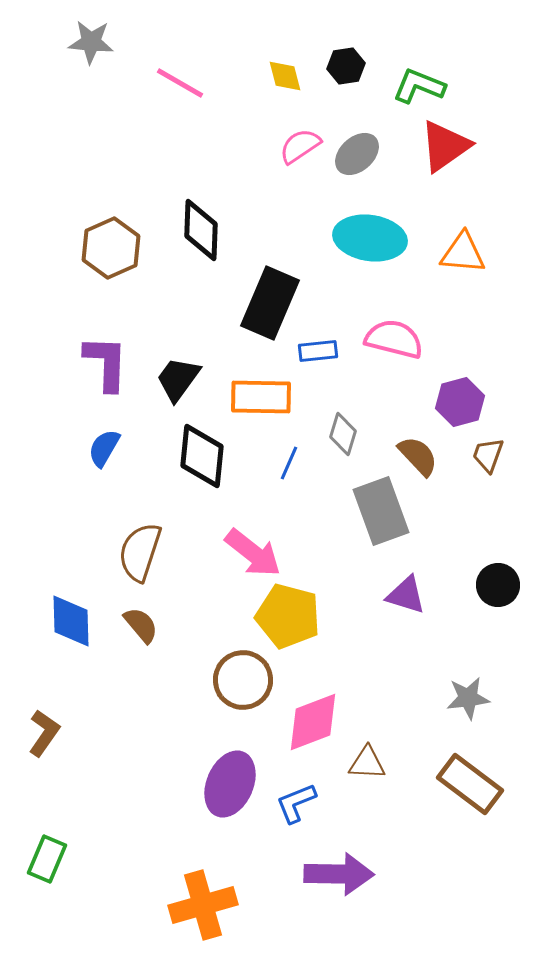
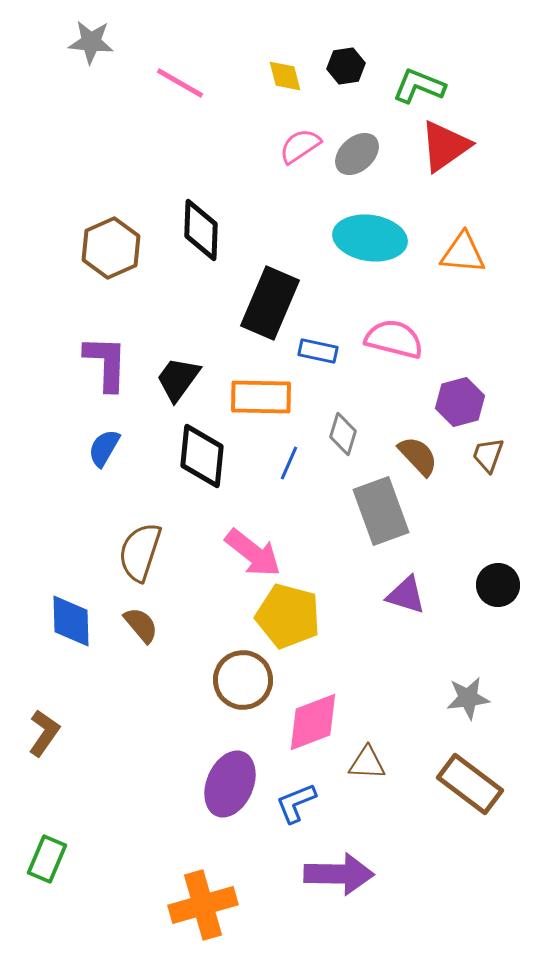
blue rectangle at (318, 351): rotated 18 degrees clockwise
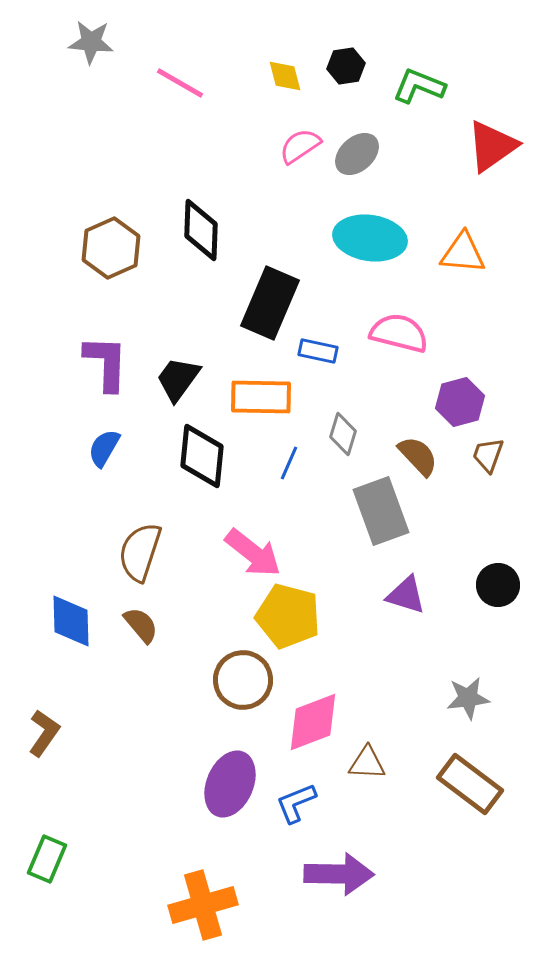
red triangle at (445, 146): moved 47 px right
pink semicircle at (394, 339): moved 5 px right, 6 px up
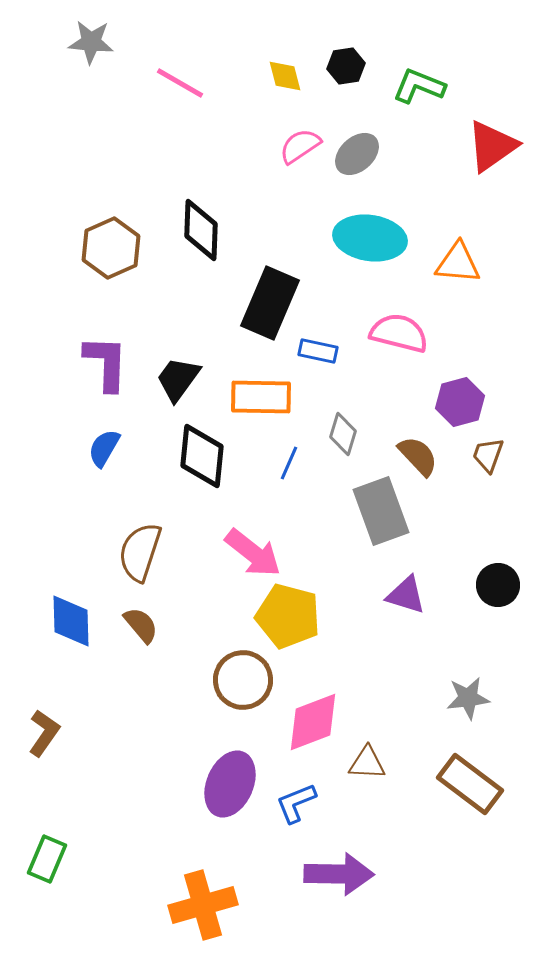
orange triangle at (463, 253): moved 5 px left, 10 px down
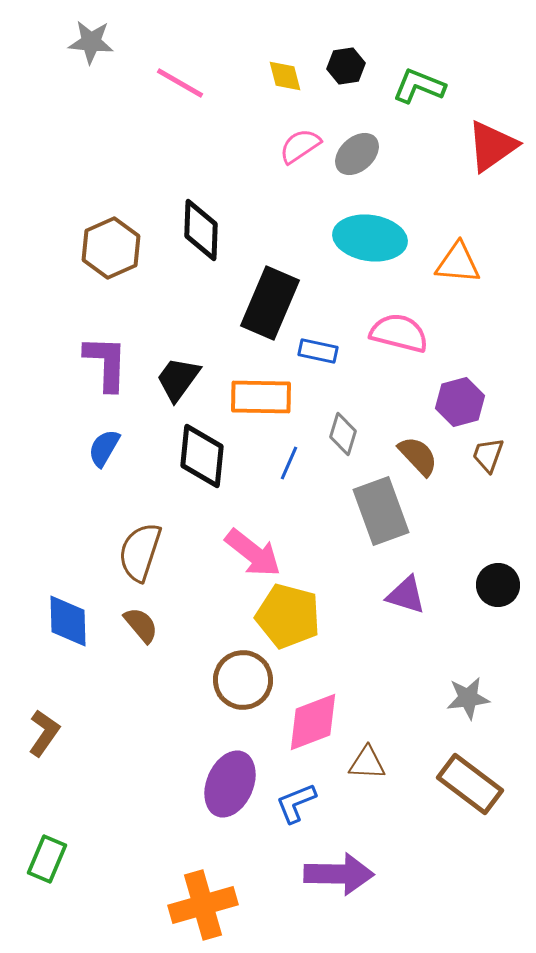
blue diamond at (71, 621): moved 3 px left
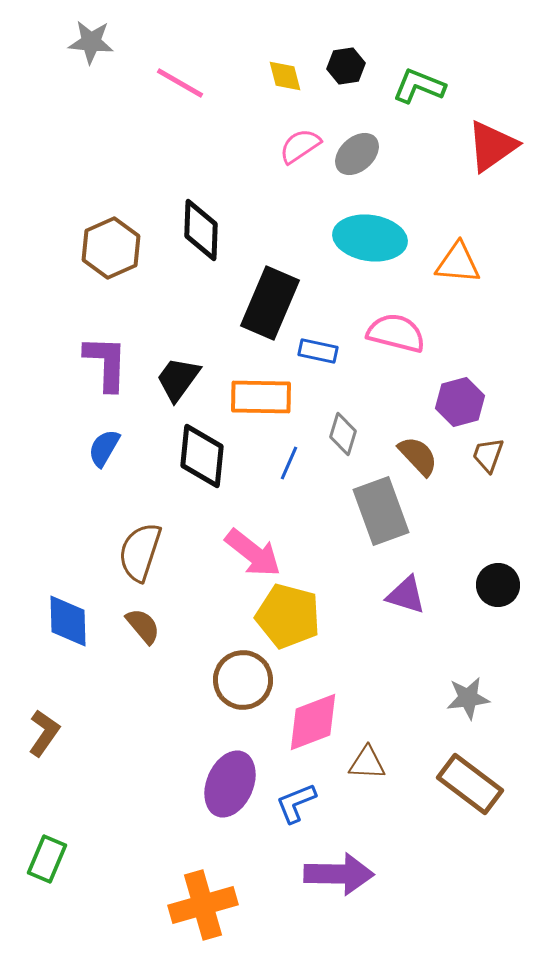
pink semicircle at (399, 333): moved 3 px left
brown semicircle at (141, 625): moved 2 px right, 1 px down
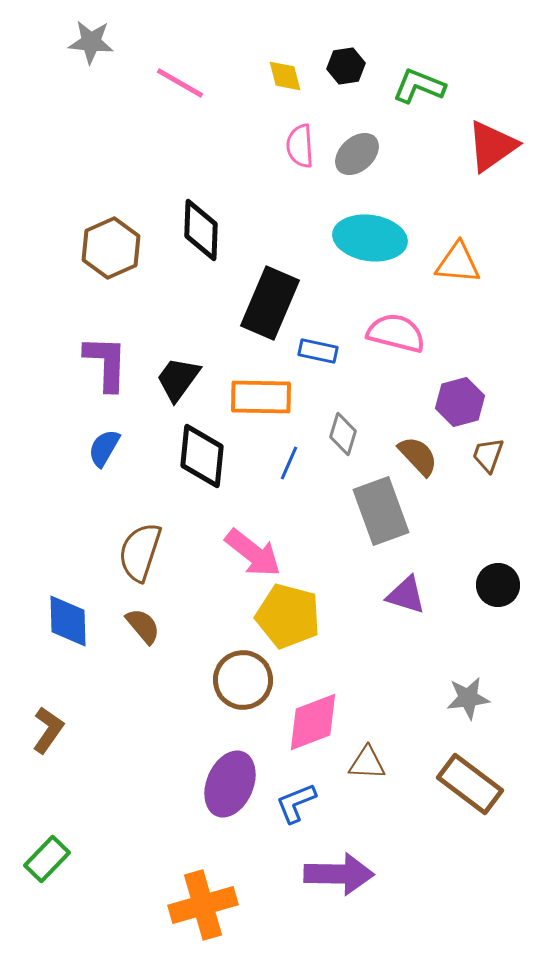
pink semicircle at (300, 146): rotated 60 degrees counterclockwise
brown L-shape at (44, 733): moved 4 px right, 3 px up
green rectangle at (47, 859): rotated 21 degrees clockwise
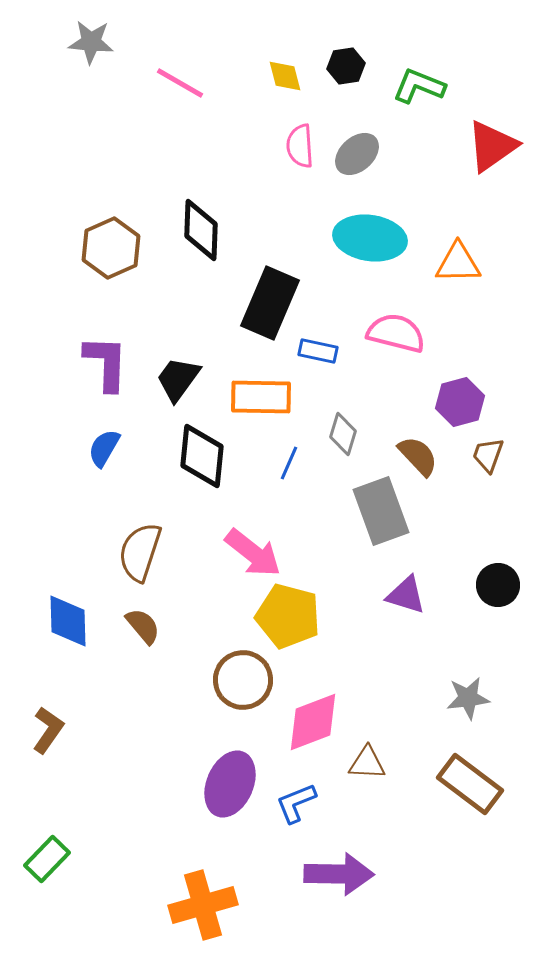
orange triangle at (458, 263): rotated 6 degrees counterclockwise
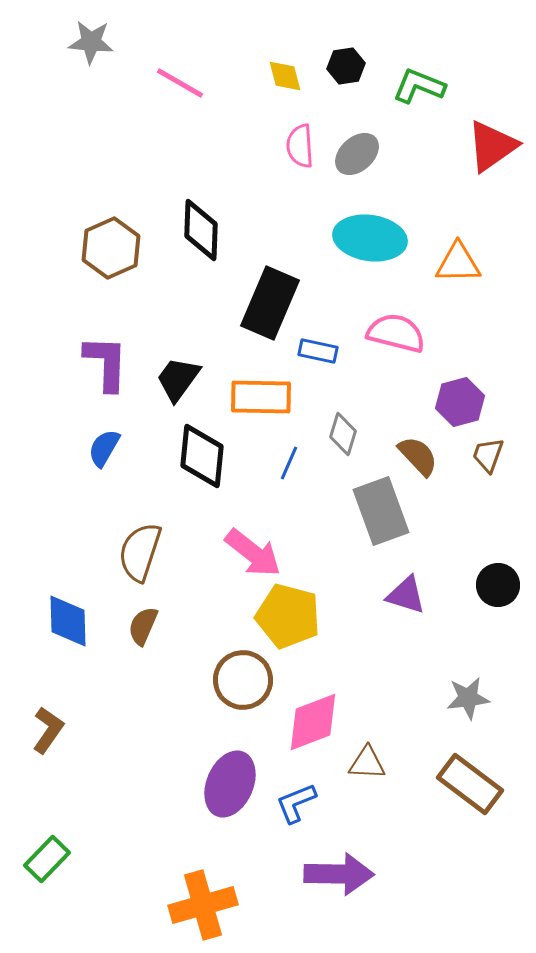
brown semicircle at (143, 626): rotated 117 degrees counterclockwise
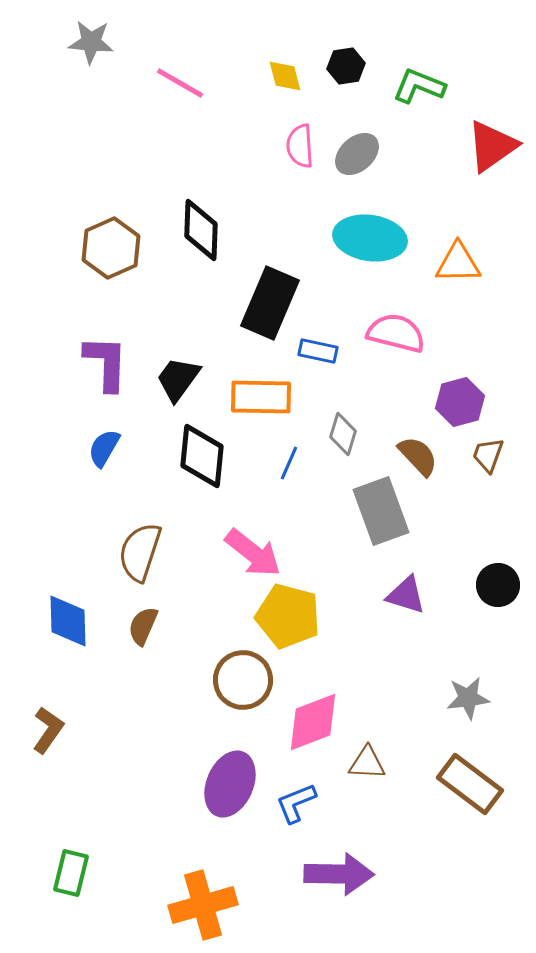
green rectangle at (47, 859): moved 24 px right, 14 px down; rotated 30 degrees counterclockwise
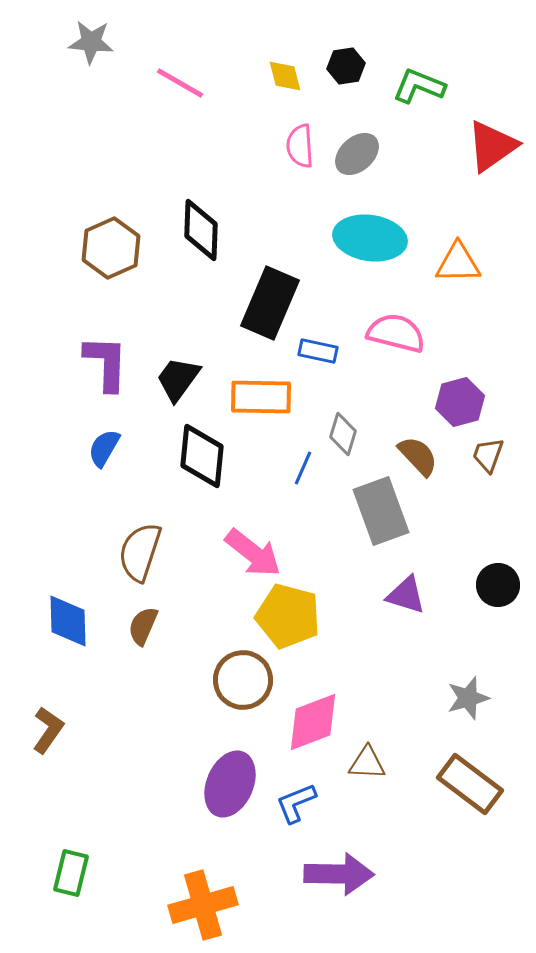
blue line at (289, 463): moved 14 px right, 5 px down
gray star at (468, 698): rotated 9 degrees counterclockwise
